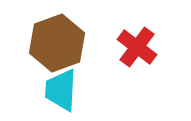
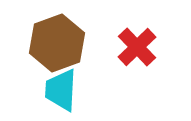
red cross: rotated 9 degrees clockwise
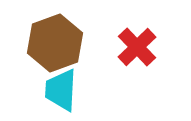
brown hexagon: moved 2 px left
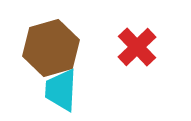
brown hexagon: moved 4 px left, 5 px down; rotated 4 degrees clockwise
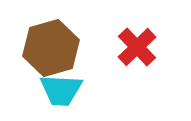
cyan trapezoid: rotated 90 degrees counterclockwise
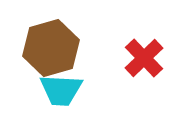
red cross: moved 7 px right, 11 px down
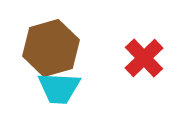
cyan trapezoid: moved 2 px left, 2 px up
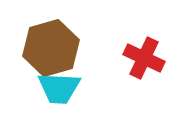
red cross: rotated 21 degrees counterclockwise
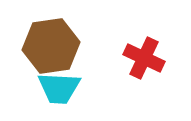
brown hexagon: moved 2 px up; rotated 8 degrees clockwise
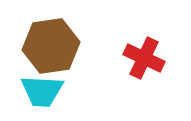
cyan trapezoid: moved 17 px left, 3 px down
